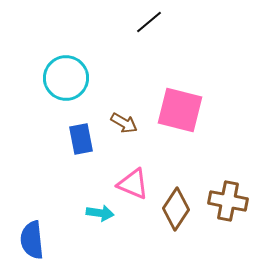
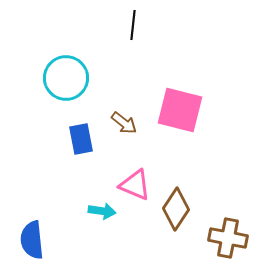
black line: moved 16 px left, 3 px down; rotated 44 degrees counterclockwise
brown arrow: rotated 8 degrees clockwise
pink triangle: moved 2 px right, 1 px down
brown cross: moved 37 px down
cyan arrow: moved 2 px right, 2 px up
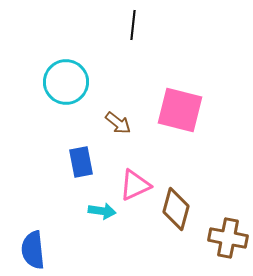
cyan circle: moved 4 px down
brown arrow: moved 6 px left
blue rectangle: moved 23 px down
pink triangle: rotated 48 degrees counterclockwise
brown diamond: rotated 18 degrees counterclockwise
blue semicircle: moved 1 px right, 10 px down
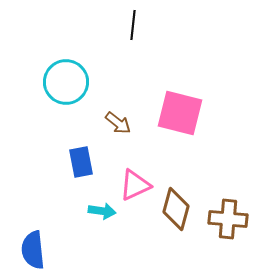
pink square: moved 3 px down
brown cross: moved 19 px up; rotated 6 degrees counterclockwise
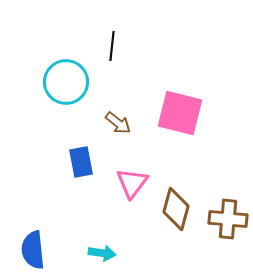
black line: moved 21 px left, 21 px down
pink triangle: moved 3 px left, 2 px up; rotated 28 degrees counterclockwise
cyan arrow: moved 42 px down
